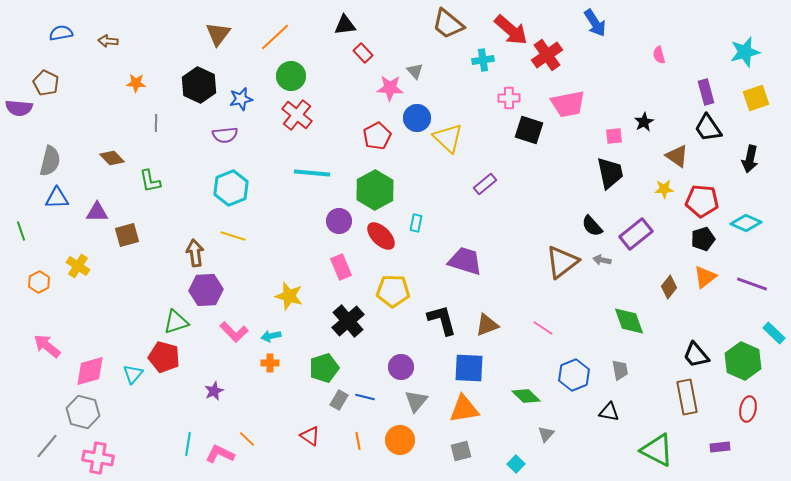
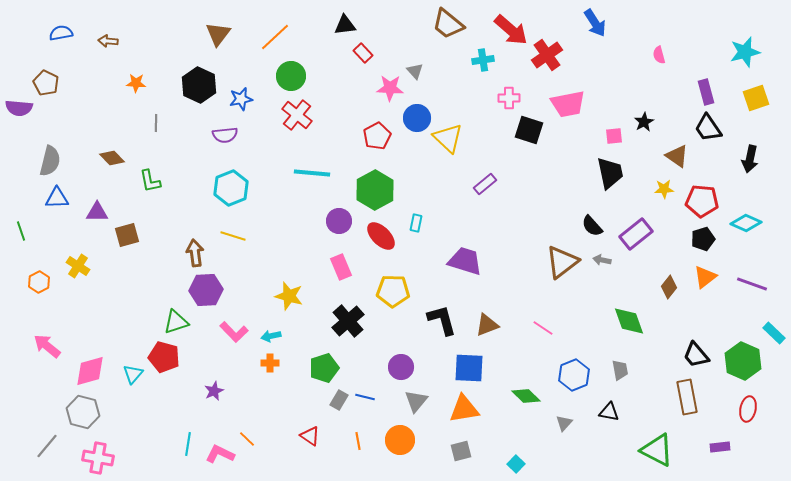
gray triangle at (546, 434): moved 18 px right, 11 px up
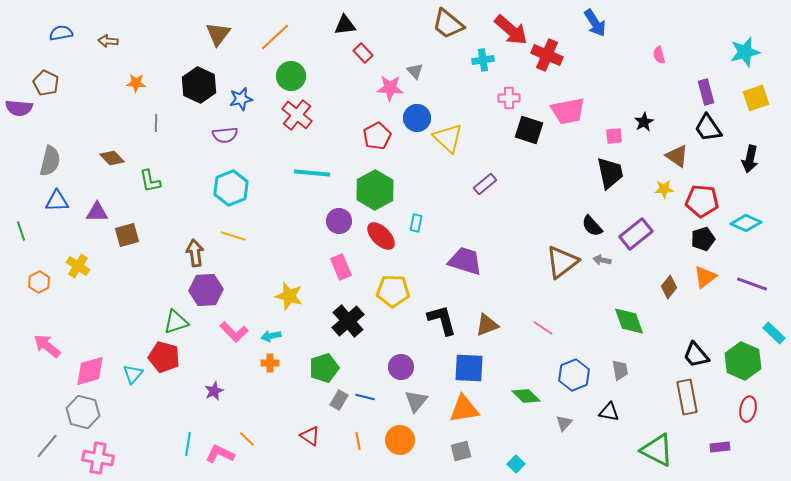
red cross at (547, 55): rotated 32 degrees counterclockwise
pink trapezoid at (568, 104): moved 7 px down
blue triangle at (57, 198): moved 3 px down
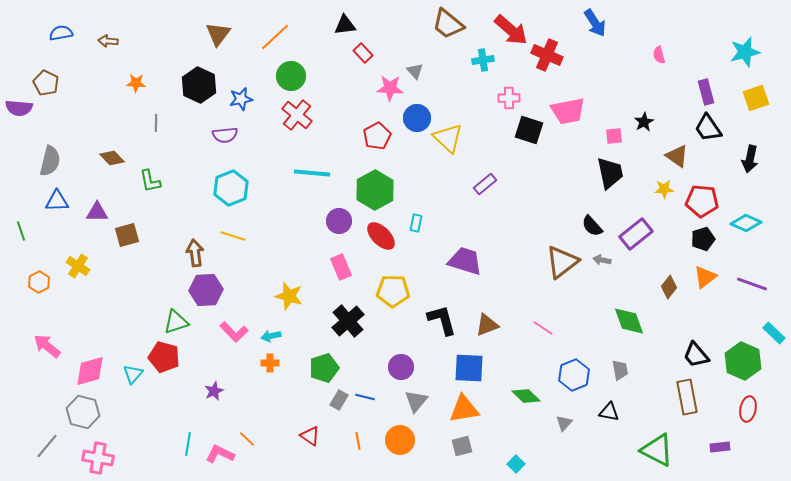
gray square at (461, 451): moved 1 px right, 5 px up
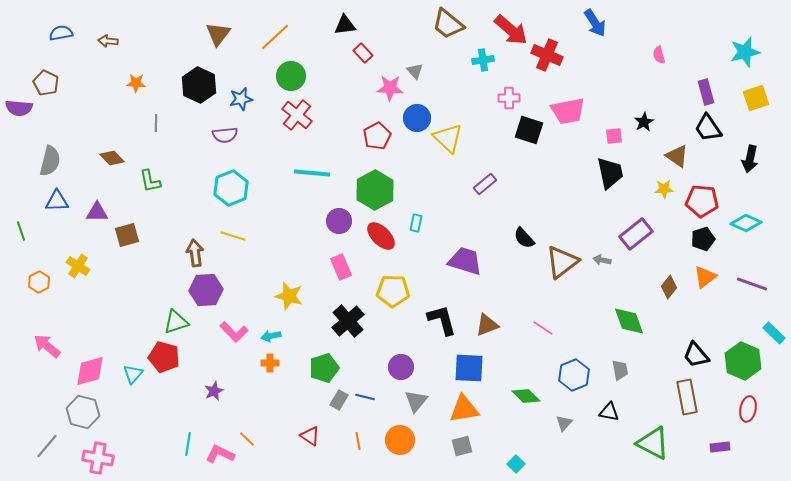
black semicircle at (592, 226): moved 68 px left, 12 px down
green triangle at (657, 450): moved 4 px left, 7 px up
